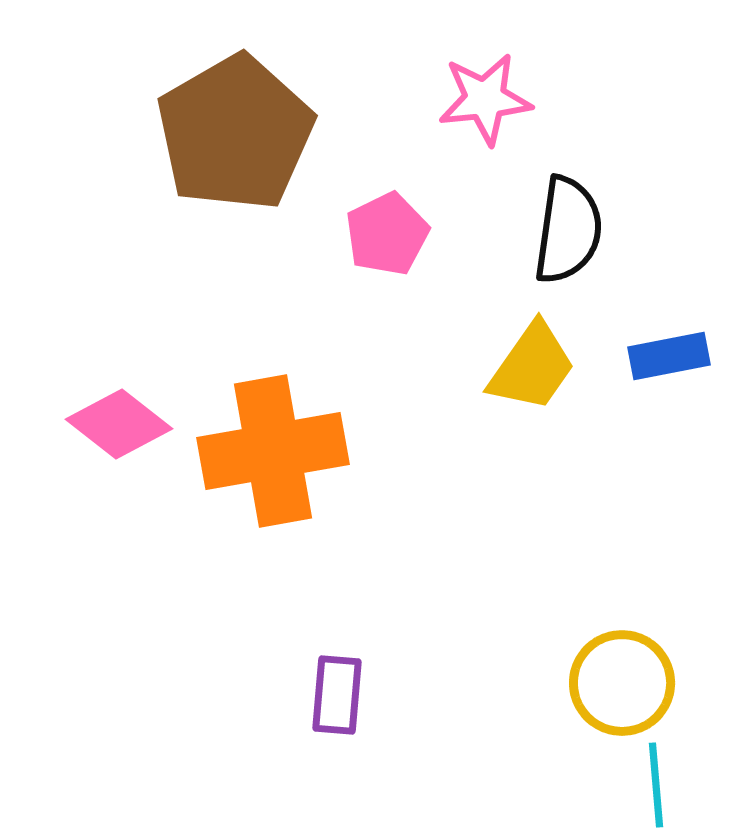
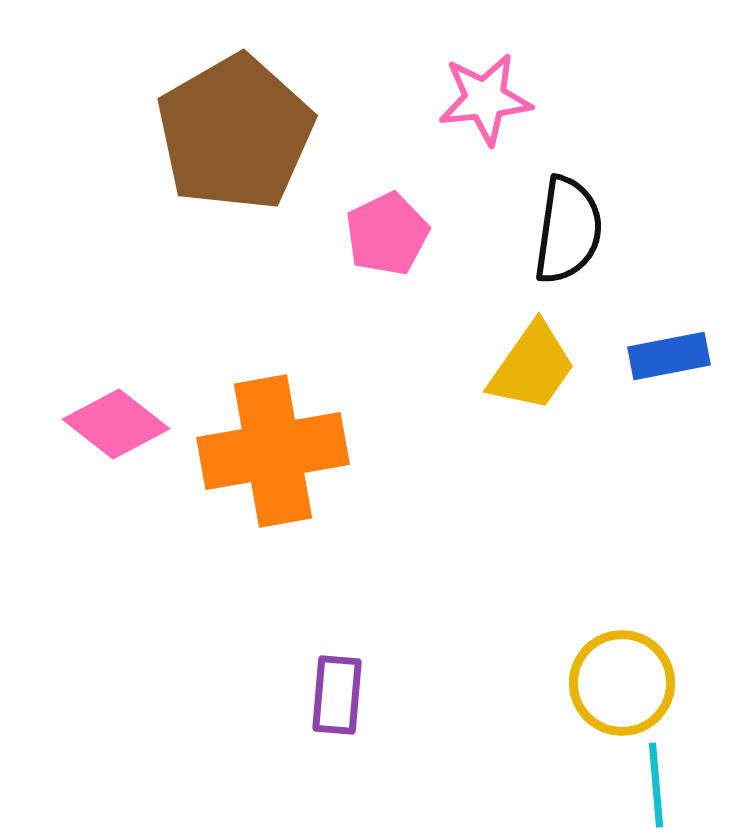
pink diamond: moved 3 px left
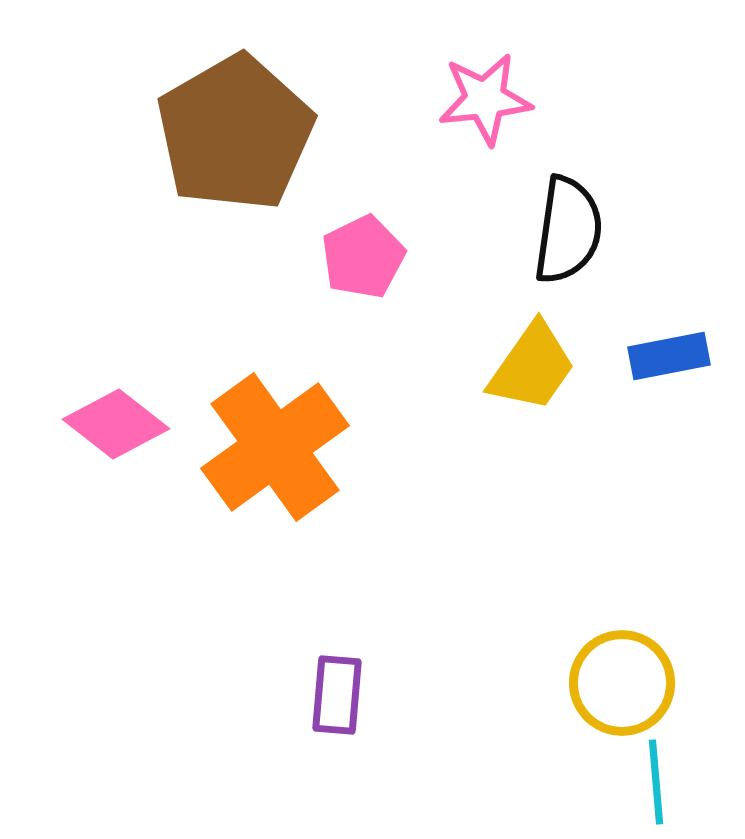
pink pentagon: moved 24 px left, 23 px down
orange cross: moved 2 px right, 4 px up; rotated 26 degrees counterclockwise
cyan line: moved 3 px up
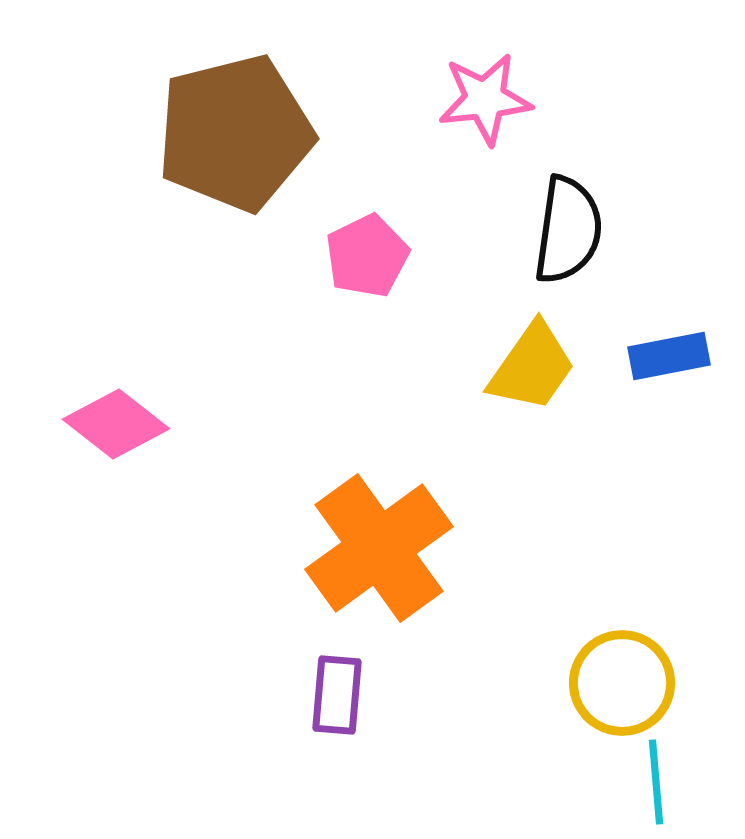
brown pentagon: rotated 16 degrees clockwise
pink pentagon: moved 4 px right, 1 px up
orange cross: moved 104 px right, 101 px down
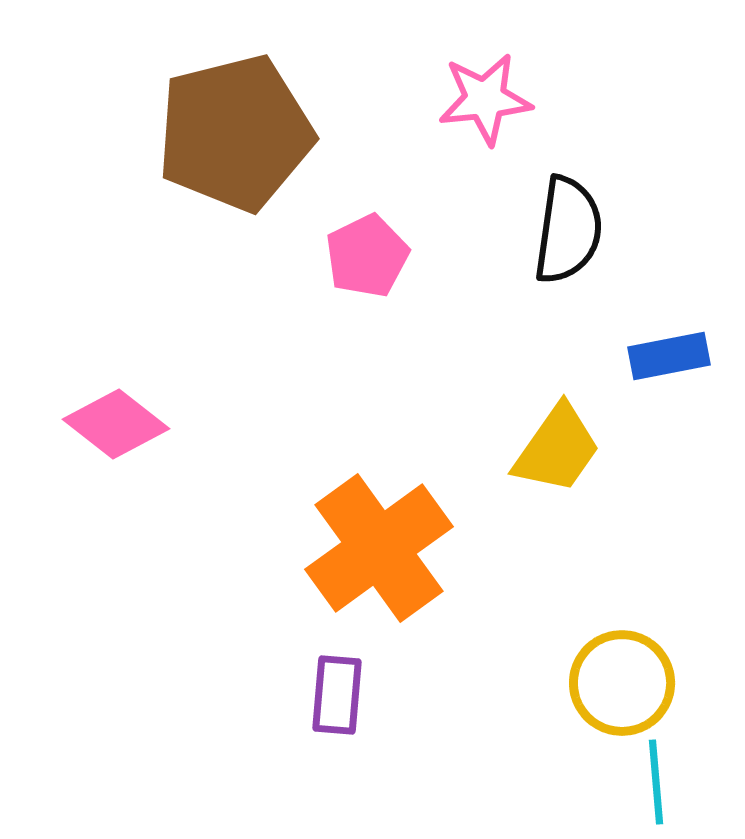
yellow trapezoid: moved 25 px right, 82 px down
